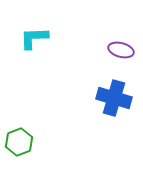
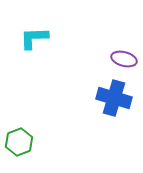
purple ellipse: moved 3 px right, 9 px down
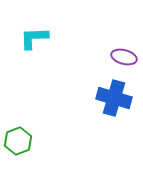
purple ellipse: moved 2 px up
green hexagon: moved 1 px left, 1 px up
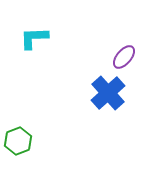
purple ellipse: rotated 65 degrees counterclockwise
blue cross: moved 6 px left, 5 px up; rotated 32 degrees clockwise
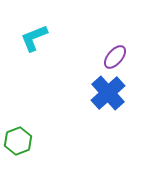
cyan L-shape: rotated 20 degrees counterclockwise
purple ellipse: moved 9 px left
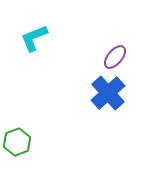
green hexagon: moved 1 px left, 1 px down
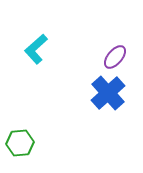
cyan L-shape: moved 2 px right, 11 px down; rotated 20 degrees counterclockwise
green hexagon: moved 3 px right, 1 px down; rotated 16 degrees clockwise
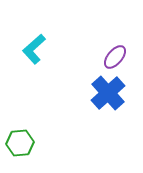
cyan L-shape: moved 2 px left
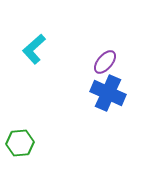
purple ellipse: moved 10 px left, 5 px down
blue cross: rotated 24 degrees counterclockwise
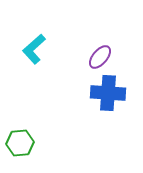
purple ellipse: moved 5 px left, 5 px up
blue cross: rotated 20 degrees counterclockwise
